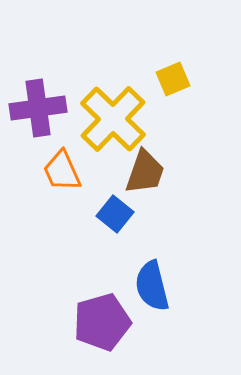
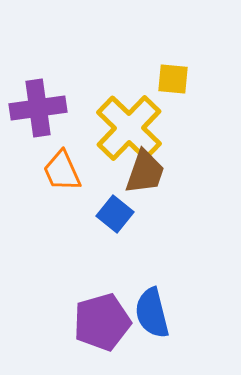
yellow square: rotated 28 degrees clockwise
yellow cross: moved 16 px right, 9 px down
blue semicircle: moved 27 px down
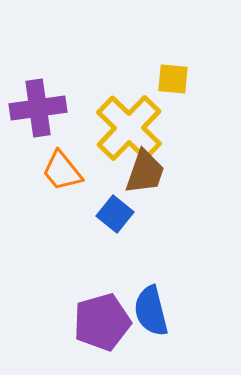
orange trapezoid: rotated 15 degrees counterclockwise
blue semicircle: moved 1 px left, 2 px up
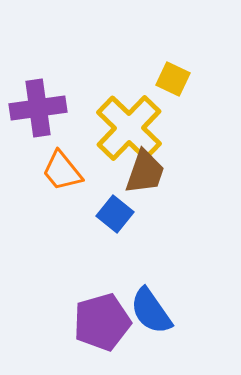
yellow square: rotated 20 degrees clockwise
blue semicircle: rotated 21 degrees counterclockwise
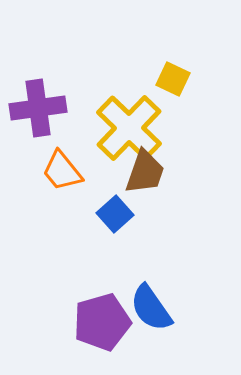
blue square: rotated 9 degrees clockwise
blue semicircle: moved 3 px up
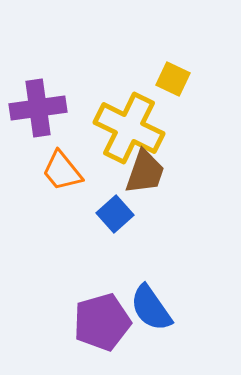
yellow cross: rotated 18 degrees counterclockwise
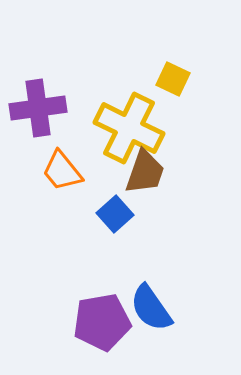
purple pentagon: rotated 6 degrees clockwise
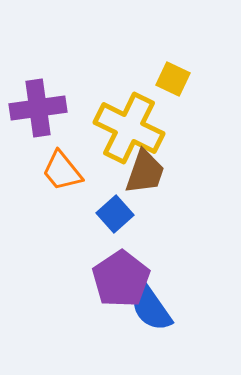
purple pentagon: moved 19 px right, 43 px up; rotated 24 degrees counterclockwise
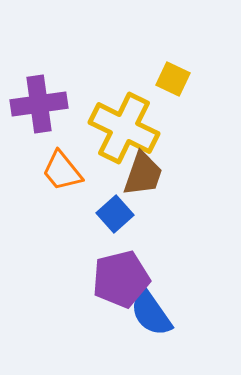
purple cross: moved 1 px right, 4 px up
yellow cross: moved 5 px left
brown trapezoid: moved 2 px left, 2 px down
purple pentagon: rotated 20 degrees clockwise
blue semicircle: moved 5 px down
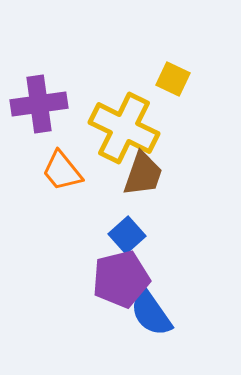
blue square: moved 12 px right, 21 px down
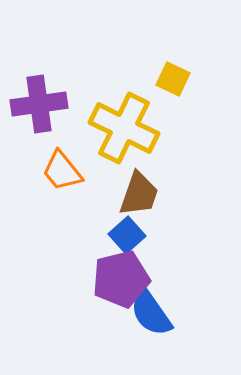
brown trapezoid: moved 4 px left, 20 px down
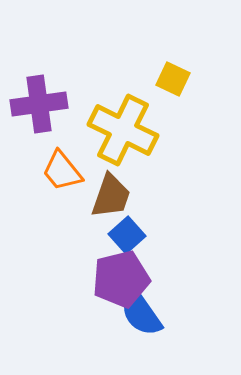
yellow cross: moved 1 px left, 2 px down
brown trapezoid: moved 28 px left, 2 px down
blue semicircle: moved 10 px left
